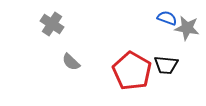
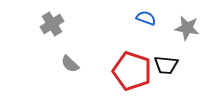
blue semicircle: moved 21 px left
gray cross: rotated 25 degrees clockwise
gray semicircle: moved 1 px left, 2 px down
red pentagon: rotated 12 degrees counterclockwise
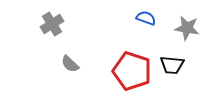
black trapezoid: moved 6 px right
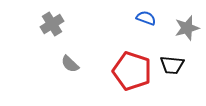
gray star: rotated 25 degrees counterclockwise
